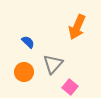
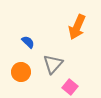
orange circle: moved 3 px left
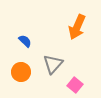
blue semicircle: moved 3 px left, 1 px up
pink square: moved 5 px right, 2 px up
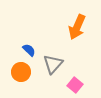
blue semicircle: moved 4 px right, 9 px down
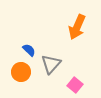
gray triangle: moved 2 px left
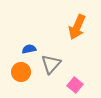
blue semicircle: moved 1 px up; rotated 56 degrees counterclockwise
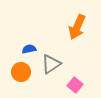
gray triangle: rotated 15 degrees clockwise
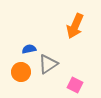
orange arrow: moved 2 px left, 1 px up
gray triangle: moved 3 px left
pink square: rotated 14 degrees counterclockwise
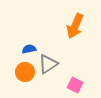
orange circle: moved 4 px right
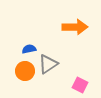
orange arrow: moved 1 px down; rotated 115 degrees counterclockwise
orange circle: moved 1 px up
pink square: moved 5 px right
